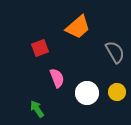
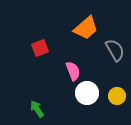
orange trapezoid: moved 8 px right, 1 px down
gray semicircle: moved 2 px up
pink semicircle: moved 16 px right, 7 px up
yellow circle: moved 4 px down
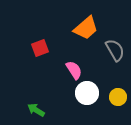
pink semicircle: moved 1 px right, 1 px up; rotated 12 degrees counterclockwise
yellow circle: moved 1 px right, 1 px down
green arrow: moved 1 px left, 1 px down; rotated 24 degrees counterclockwise
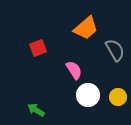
red square: moved 2 px left
white circle: moved 1 px right, 2 px down
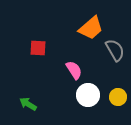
orange trapezoid: moved 5 px right
red square: rotated 24 degrees clockwise
green arrow: moved 8 px left, 6 px up
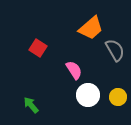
red square: rotated 30 degrees clockwise
green arrow: moved 3 px right, 1 px down; rotated 18 degrees clockwise
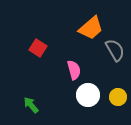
pink semicircle: rotated 18 degrees clockwise
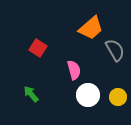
green arrow: moved 11 px up
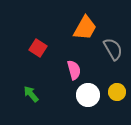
orange trapezoid: moved 6 px left; rotated 20 degrees counterclockwise
gray semicircle: moved 2 px left, 1 px up
yellow circle: moved 1 px left, 5 px up
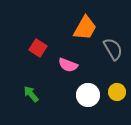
pink semicircle: moved 6 px left, 5 px up; rotated 126 degrees clockwise
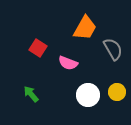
pink semicircle: moved 2 px up
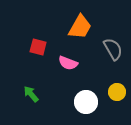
orange trapezoid: moved 5 px left, 1 px up
red square: moved 1 px up; rotated 18 degrees counterclockwise
white circle: moved 2 px left, 7 px down
